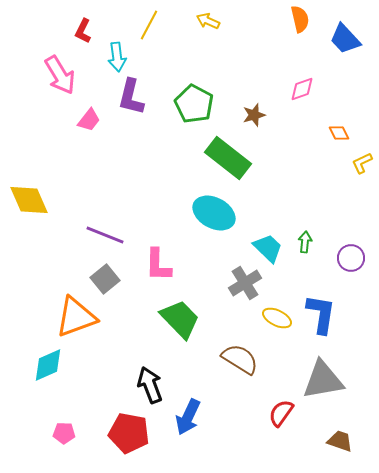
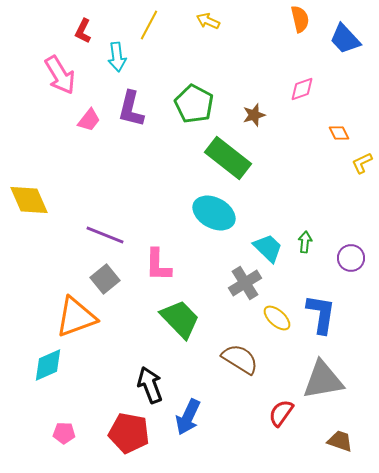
purple L-shape: moved 12 px down
yellow ellipse: rotated 16 degrees clockwise
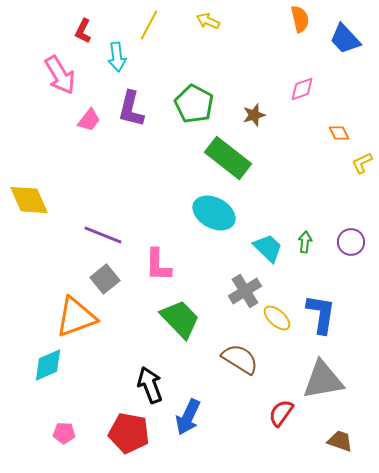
purple line: moved 2 px left
purple circle: moved 16 px up
gray cross: moved 8 px down
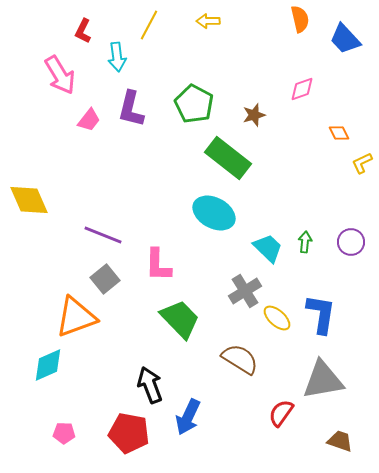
yellow arrow: rotated 25 degrees counterclockwise
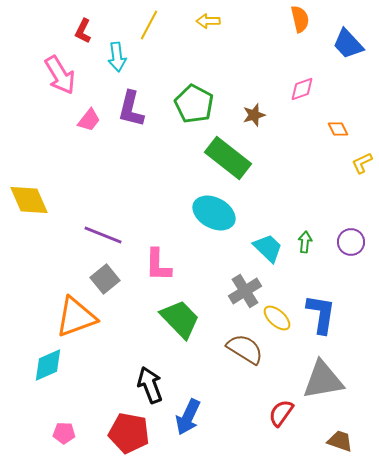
blue trapezoid: moved 3 px right, 5 px down
orange diamond: moved 1 px left, 4 px up
brown semicircle: moved 5 px right, 10 px up
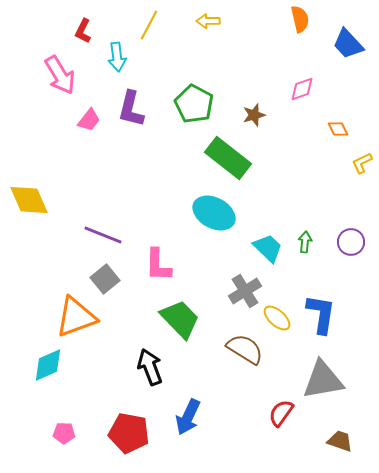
black arrow: moved 18 px up
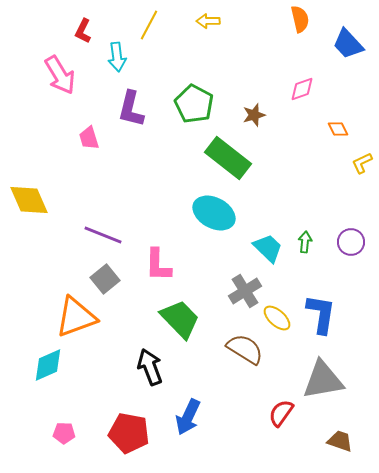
pink trapezoid: moved 18 px down; rotated 125 degrees clockwise
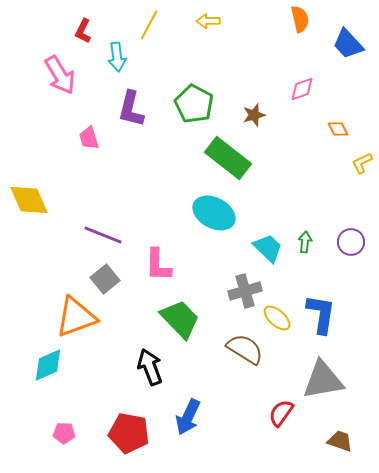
gray cross: rotated 16 degrees clockwise
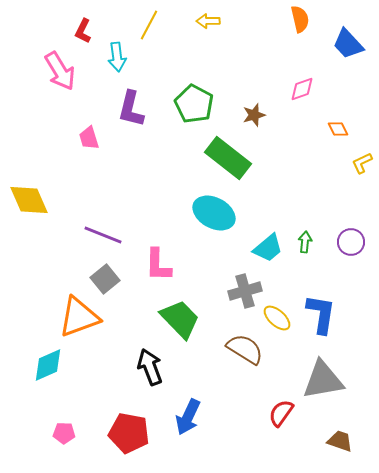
pink arrow: moved 4 px up
cyan trapezoid: rotated 96 degrees clockwise
orange triangle: moved 3 px right
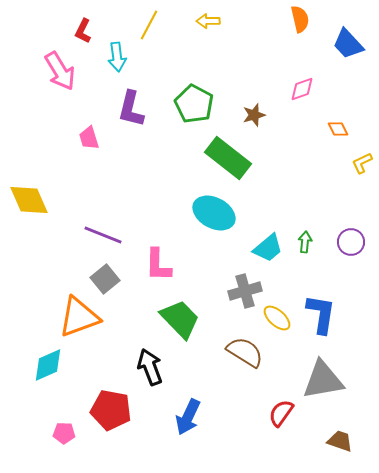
brown semicircle: moved 3 px down
red pentagon: moved 18 px left, 23 px up
